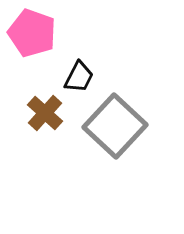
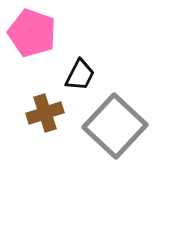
black trapezoid: moved 1 px right, 2 px up
brown cross: rotated 30 degrees clockwise
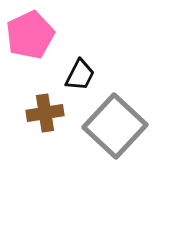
pink pentagon: moved 2 px left, 2 px down; rotated 27 degrees clockwise
brown cross: rotated 9 degrees clockwise
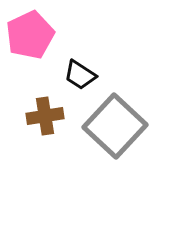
black trapezoid: rotated 96 degrees clockwise
brown cross: moved 3 px down
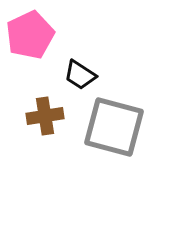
gray square: moved 1 px left, 1 px down; rotated 28 degrees counterclockwise
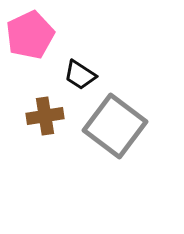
gray square: moved 1 px right, 1 px up; rotated 22 degrees clockwise
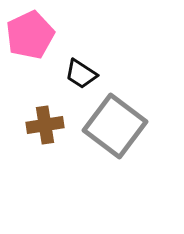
black trapezoid: moved 1 px right, 1 px up
brown cross: moved 9 px down
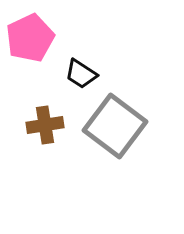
pink pentagon: moved 3 px down
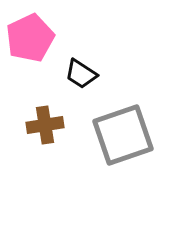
gray square: moved 8 px right, 9 px down; rotated 34 degrees clockwise
